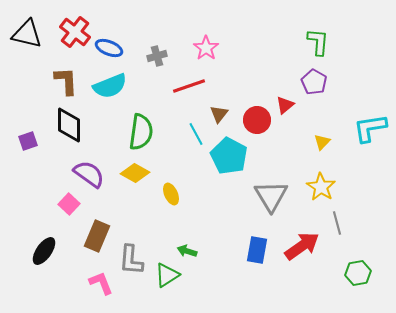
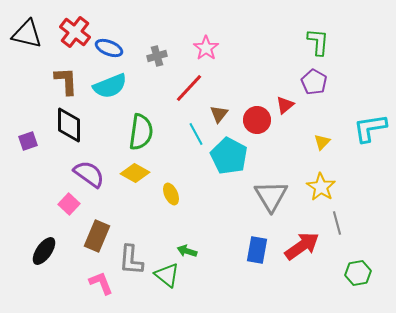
red line: moved 2 px down; rotated 28 degrees counterclockwise
green triangle: rotated 48 degrees counterclockwise
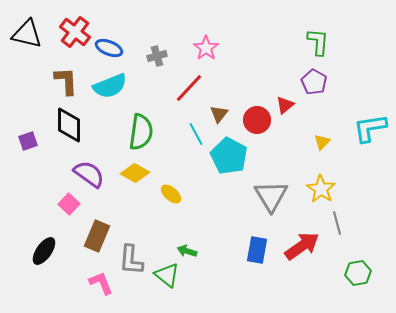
yellow star: moved 2 px down
yellow ellipse: rotated 25 degrees counterclockwise
